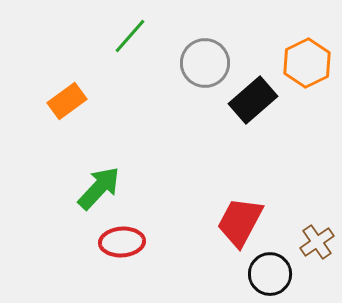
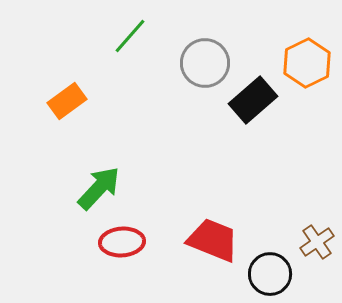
red trapezoid: moved 27 px left, 18 px down; rotated 84 degrees clockwise
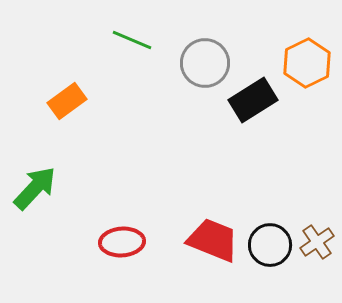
green line: moved 2 px right, 4 px down; rotated 72 degrees clockwise
black rectangle: rotated 9 degrees clockwise
green arrow: moved 64 px left
black circle: moved 29 px up
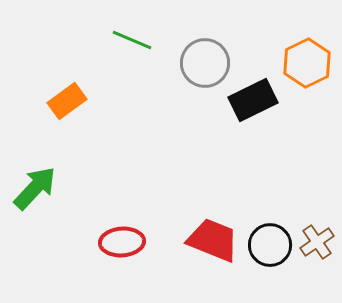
black rectangle: rotated 6 degrees clockwise
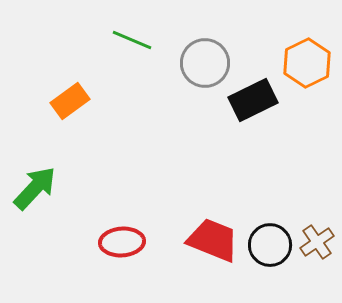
orange rectangle: moved 3 px right
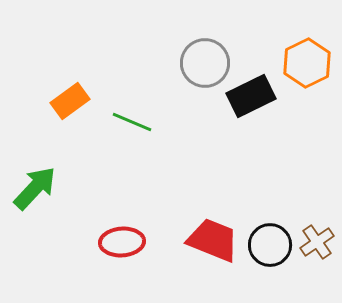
green line: moved 82 px down
black rectangle: moved 2 px left, 4 px up
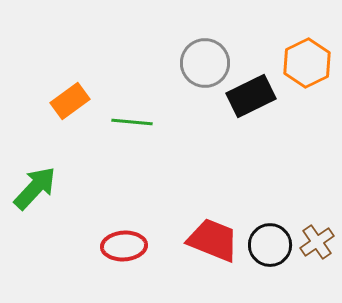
green line: rotated 18 degrees counterclockwise
red ellipse: moved 2 px right, 4 px down
